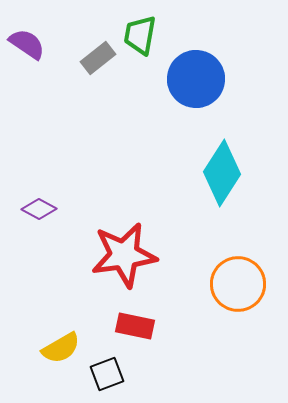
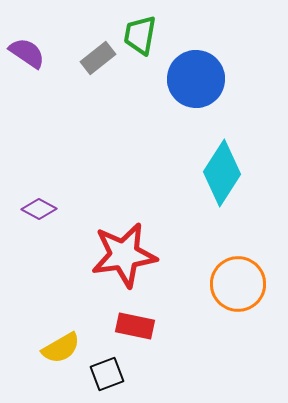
purple semicircle: moved 9 px down
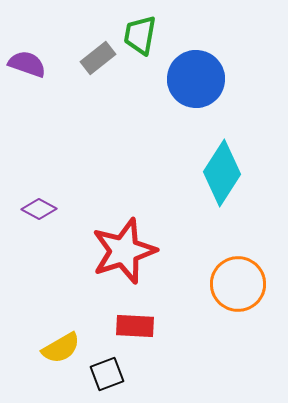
purple semicircle: moved 11 px down; rotated 15 degrees counterclockwise
red star: moved 4 px up; rotated 10 degrees counterclockwise
red rectangle: rotated 9 degrees counterclockwise
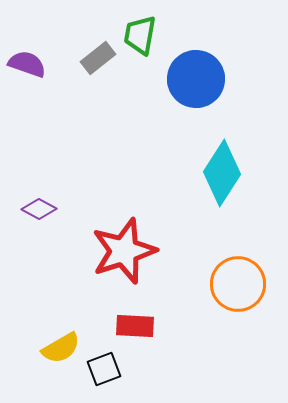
black square: moved 3 px left, 5 px up
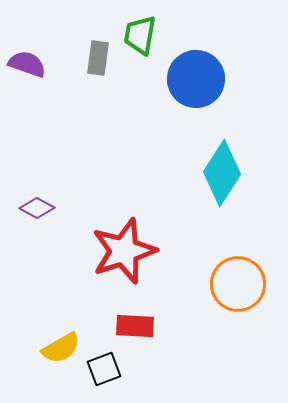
gray rectangle: rotated 44 degrees counterclockwise
purple diamond: moved 2 px left, 1 px up
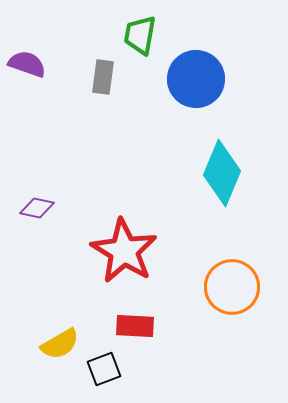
gray rectangle: moved 5 px right, 19 px down
cyan diamond: rotated 10 degrees counterclockwise
purple diamond: rotated 16 degrees counterclockwise
red star: rotated 22 degrees counterclockwise
orange circle: moved 6 px left, 3 px down
yellow semicircle: moved 1 px left, 4 px up
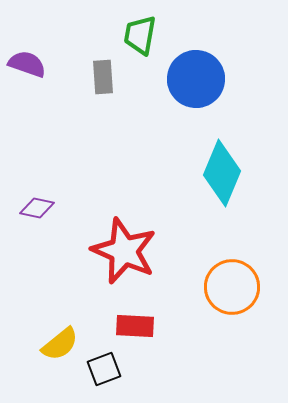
gray rectangle: rotated 12 degrees counterclockwise
red star: rotated 8 degrees counterclockwise
yellow semicircle: rotated 9 degrees counterclockwise
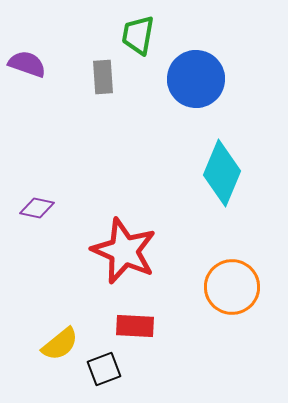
green trapezoid: moved 2 px left
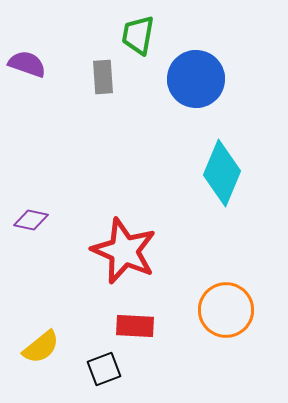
purple diamond: moved 6 px left, 12 px down
orange circle: moved 6 px left, 23 px down
yellow semicircle: moved 19 px left, 3 px down
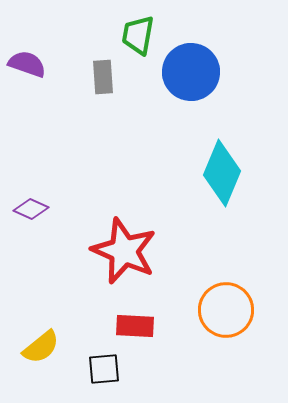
blue circle: moved 5 px left, 7 px up
purple diamond: moved 11 px up; rotated 12 degrees clockwise
black square: rotated 16 degrees clockwise
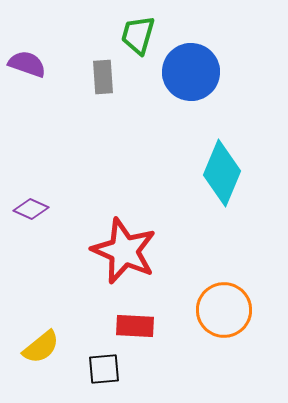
green trapezoid: rotated 6 degrees clockwise
orange circle: moved 2 px left
